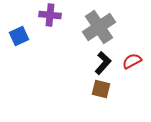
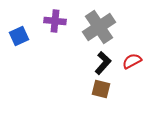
purple cross: moved 5 px right, 6 px down
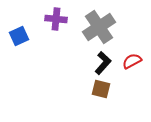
purple cross: moved 1 px right, 2 px up
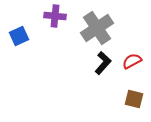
purple cross: moved 1 px left, 3 px up
gray cross: moved 2 px left, 1 px down
brown square: moved 33 px right, 10 px down
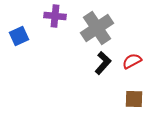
brown square: rotated 12 degrees counterclockwise
